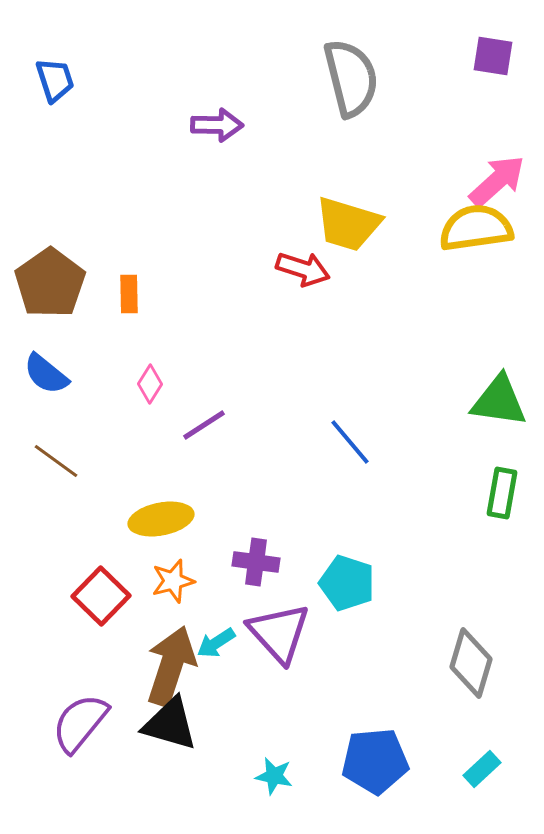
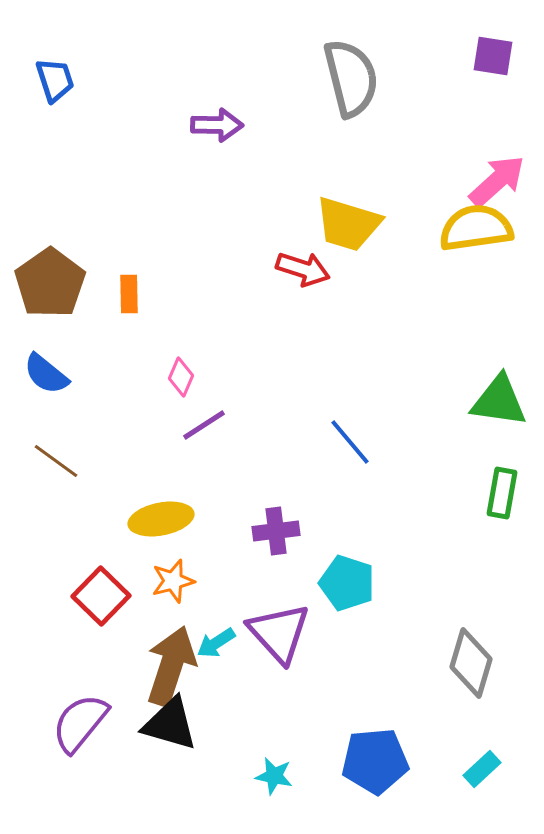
pink diamond: moved 31 px right, 7 px up; rotated 9 degrees counterclockwise
purple cross: moved 20 px right, 31 px up; rotated 15 degrees counterclockwise
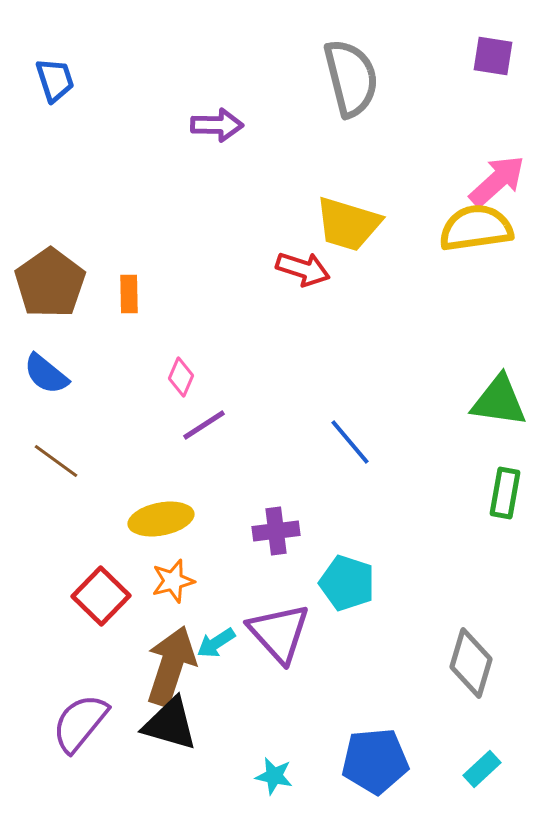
green rectangle: moved 3 px right
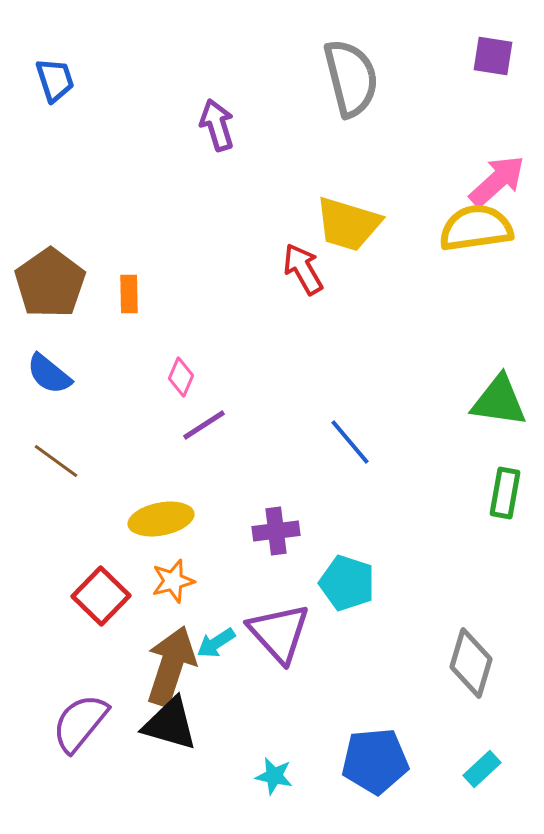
purple arrow: rotated 108 degrees counterclockwise
red arrow: rotated 138 degrees counterclockwise
blue semicircle: moved 3 px right
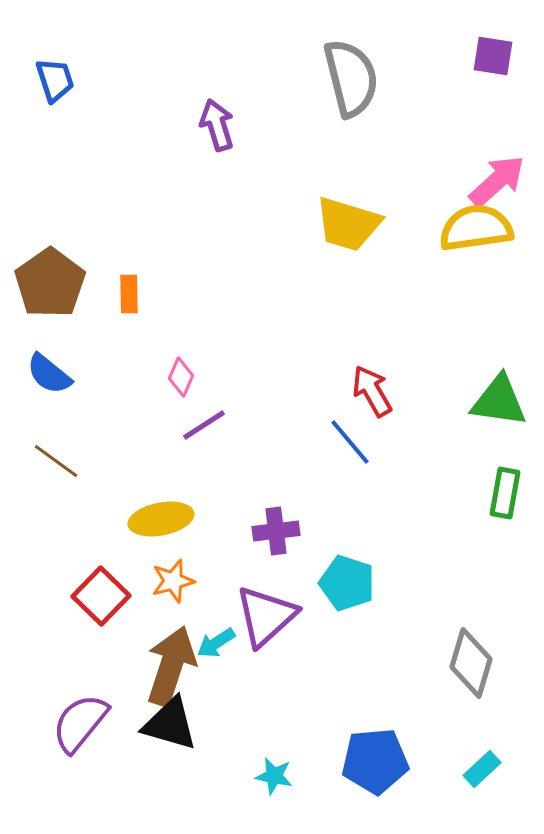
red arrow: moved 69 px right, 122 px down
purple triangle: moved 13 px left, 17 px up; rotated 30 degrees clockwise
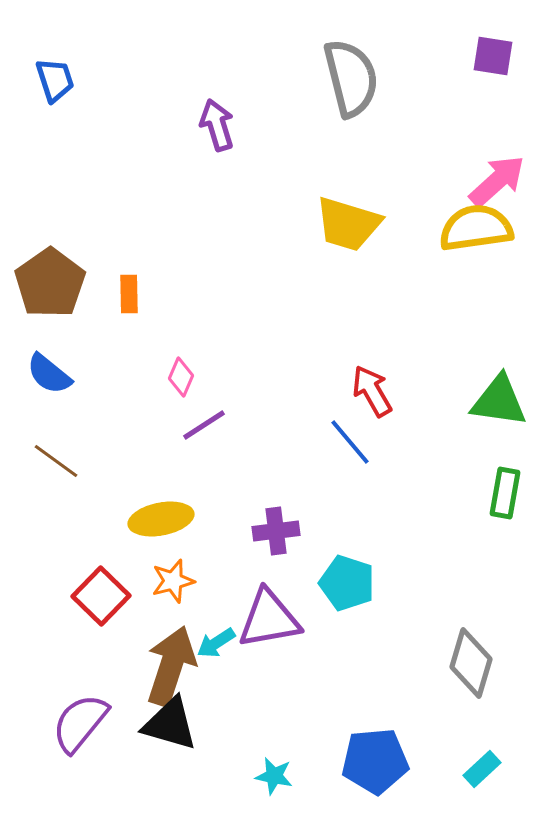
purple triangle: moved 3 px right, 3 px down; rotated 32 degrees clockwise
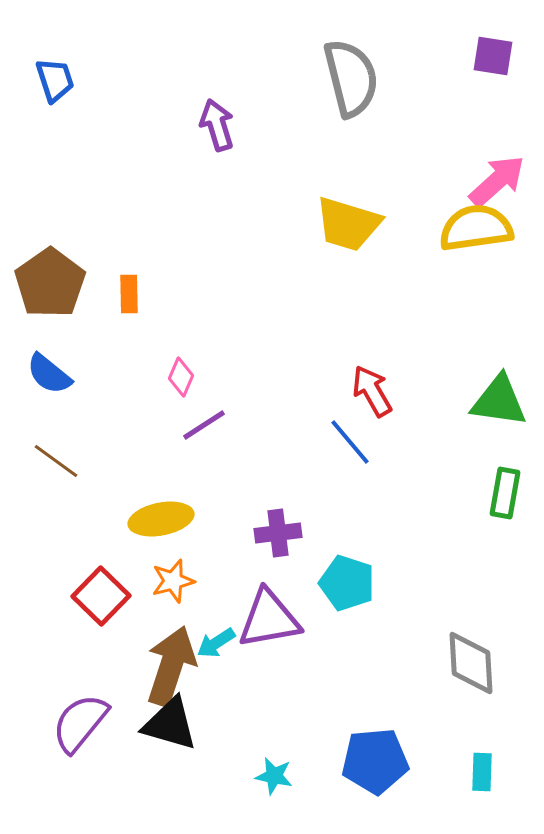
purple cross: moved 2 px right, 2 px down
gray diamond: rotated 20 degrees counterclockwise
cyan rectangle: moved 3 px down; rotated 45 degrees counterclockwise
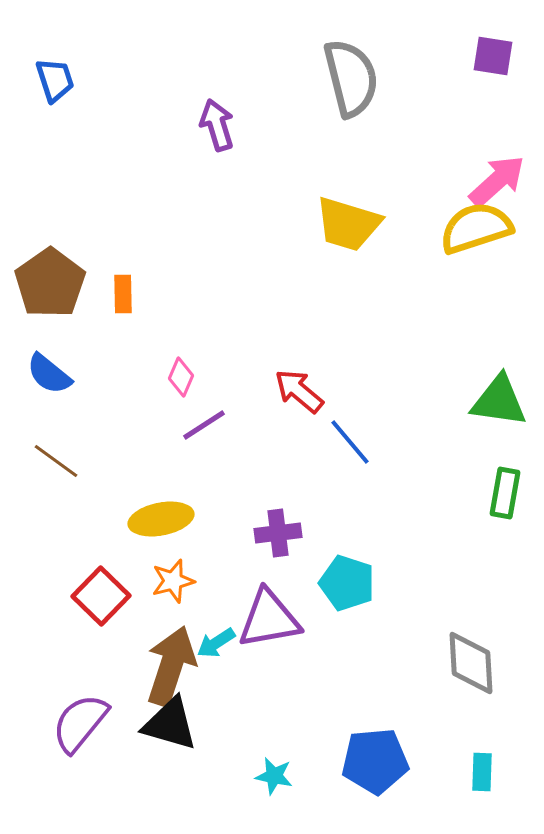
yellow semicircle: rotated 10 degrees counterclockwise
orange rectangle: moved 6 px left
red arrow: moved 73 px left; rotated 20 degrees counterclockwise
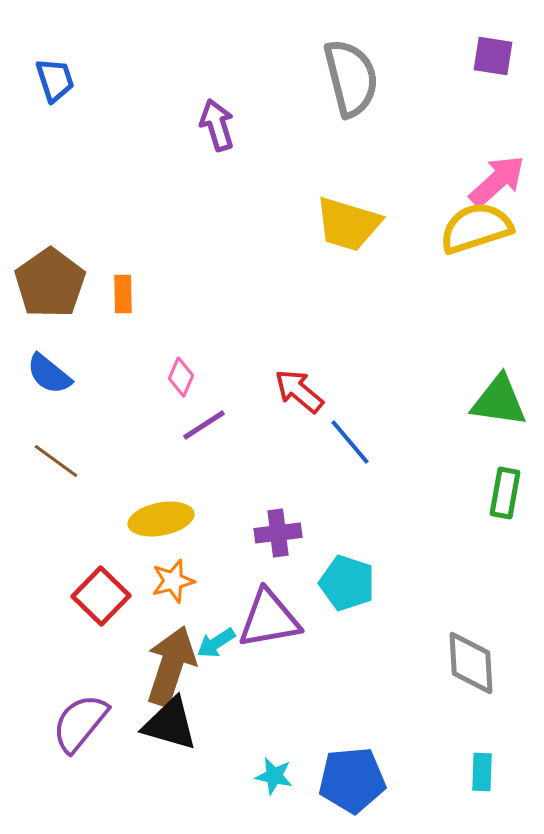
blue pentagon: moved 23 px left, 19 px down
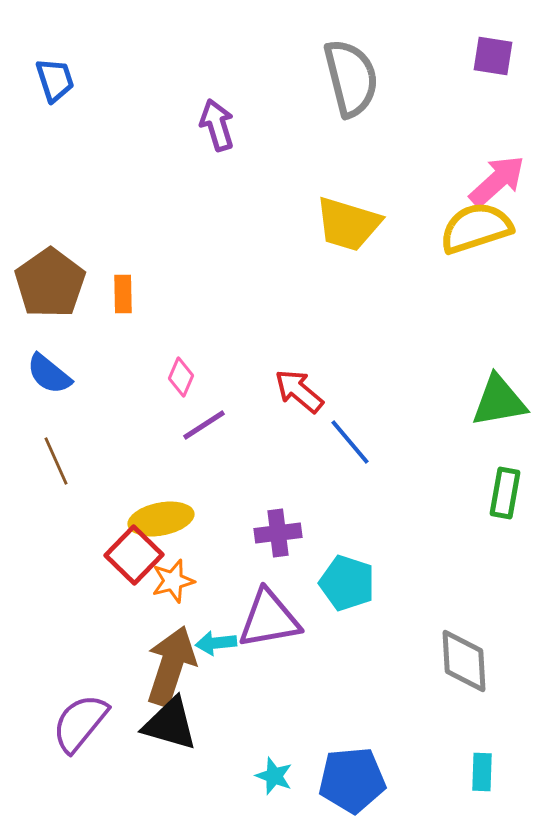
green triangle: rotated 18 degrees counterclockwise
brown line: rotated 30 degrees clockwise
red square: moved 33 px right, 41 px up
cyan arrow: rotated 27 degrees clockwise
gray diamond: moved 7 px left, 2 px up
cyan star: rotated 9 degrees clockwise
